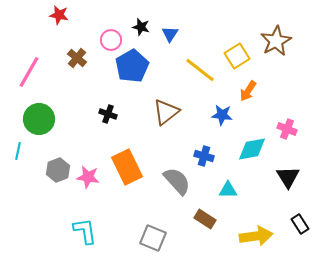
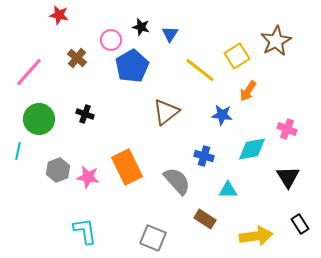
pink line: rotated 12 degrees clockwise
black cross: moved 23 px left
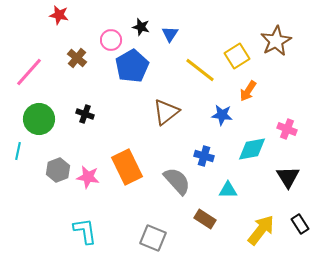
yellow arrow: moved 5 px right, 6 px up; rotated 44 degrees counterclockwise
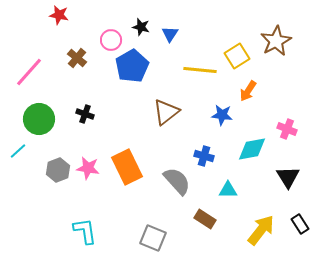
yellow line: rotated 32 degrees counterclockwise
cyan line: rotated 36 degrees clockwise
pink star: moved 9 px up
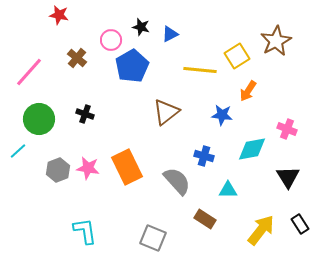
blue triangle: rotated 30 degrees clockwise
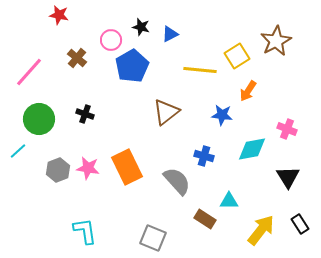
cyan triangle: moved 1 px right, 11 px down
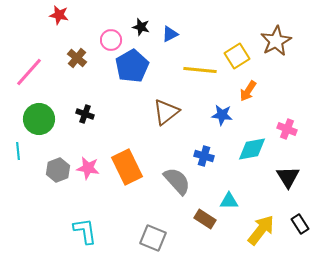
cyan line: rotated 54 degrees counterclockwise
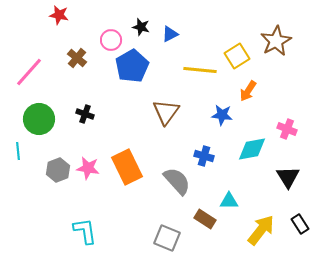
brown triangle: rotated 16 degrees counterclockwise
gray square: moved 14 px right
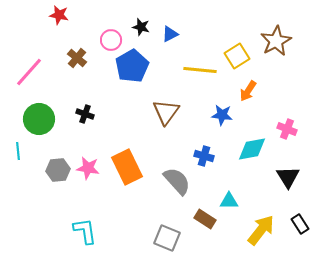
gray hexagon: rotated 15 degrees clockwise
